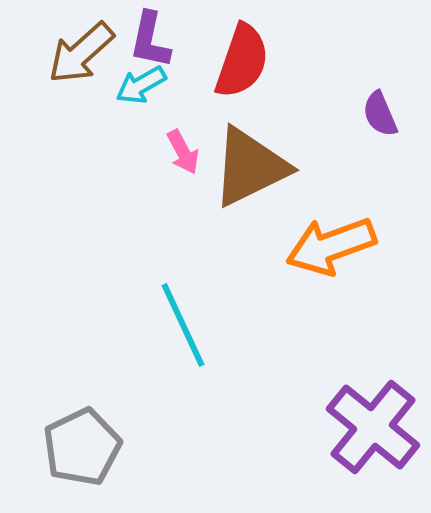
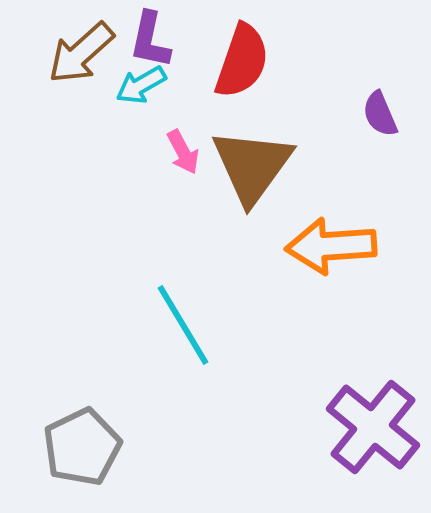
brown triangle: moved 2 px right, 1 px up; rotated 28 degrees counterclockwise
orange arrow: rotated 16 degrees clockwise
cyan line: rotated 6 degrees counterclockwise
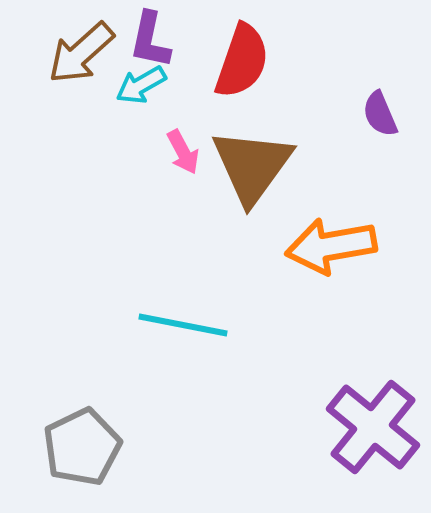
orange arrow: rotated 6 degrees counterclockwise
cyan line: rotated 48 degrees counterclockwise
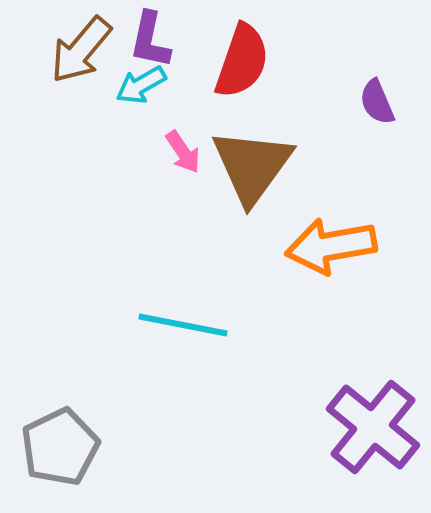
brown arrow: moved 3 px up; rotated 8 degrees counterclockwise
purple semicircle: moved 3 px left, 12 px up
pink arrow: rotated 6 degrees counterclockwise
gray pentagon: moved 22 px left
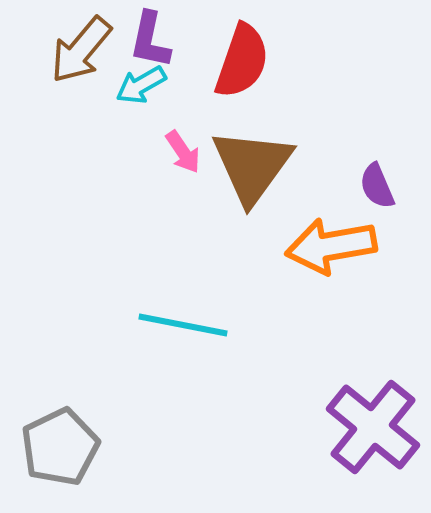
purple semicircle: moved 84 px down
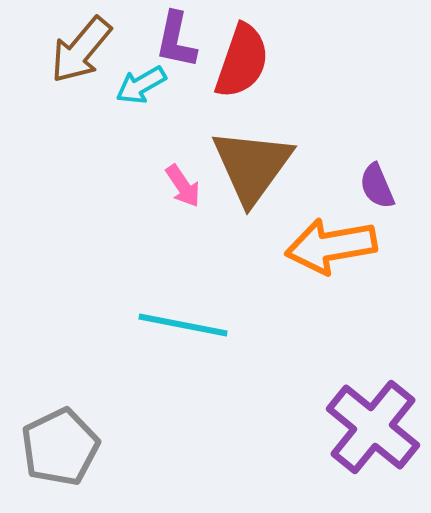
purple L-shape: moved 26 px right
pink arrow: moved 34 px down
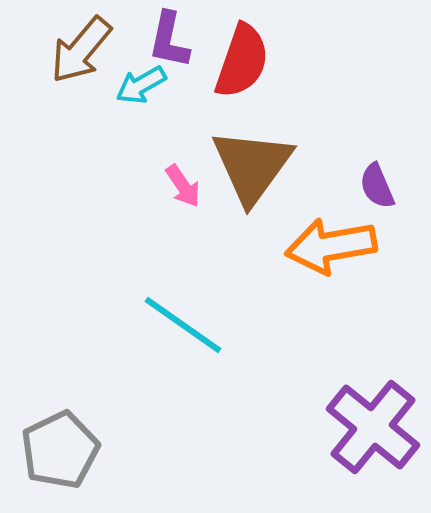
purple L-shape: moved 7 px left
cyan line: rotated 24 degrees clockwise
gray pentagon: moved 3 px down
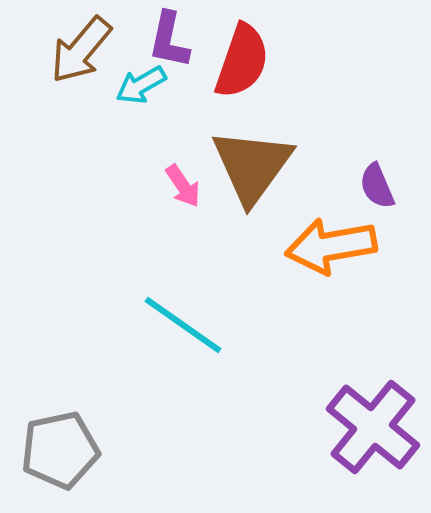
gray pentagon: rotated 14 degrees clockwise
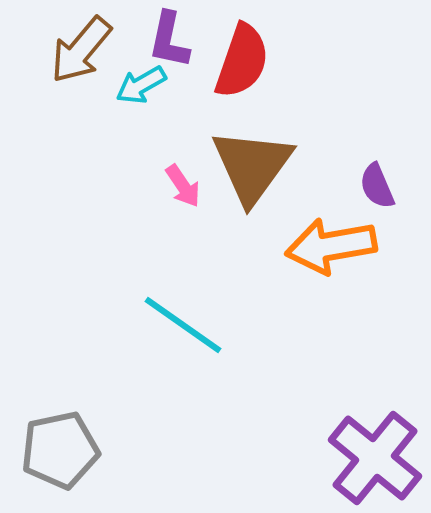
purple cross: moved 2 px right, 31 px down
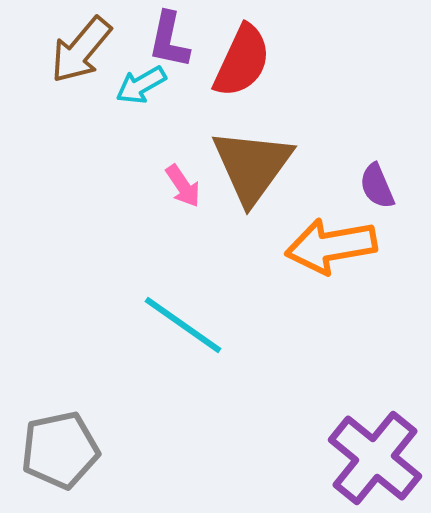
red semicircle: rotated 6 degrees clockwise
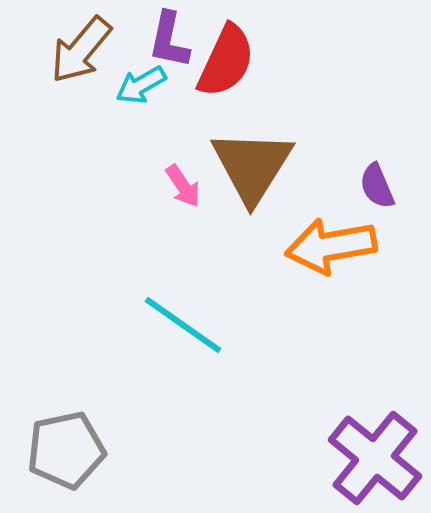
red semicircle: moved 16 px left
brown triangle: rotated 4 degrees counterclockwise
gray pentagon: moved 6 px right
